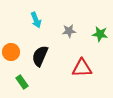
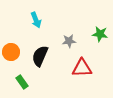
gray star: moved 10 px down
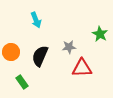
green star: rotated 21 degrees clockwise
gray star: moved 6 px down
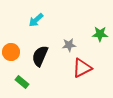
cyan arrow: rotated 70 degrees clockwise
green star: rotated 28 degrees counterclockwise
gray star: moved 2 px up
red triangle: rotated 25 degrees counterclockwise
green rectangle: rotated 16 degrees counterclockwise
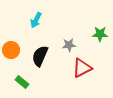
cyan arrow: rotated 21 degrees counterclockwise
orange circle: moved 2 px up
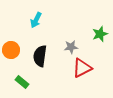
green star: rotated 21 degrees counterclockwise
gray star: moved 2 px right, 2 px down
black semicircle: rotated 15 degrees counterclockwise
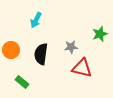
black semicircle: moved 1 px right, 2 px up
red triangle: rotated 40 degrees clockwise
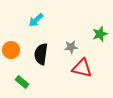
cyan arrow: rotated 21 degrees clockwise
